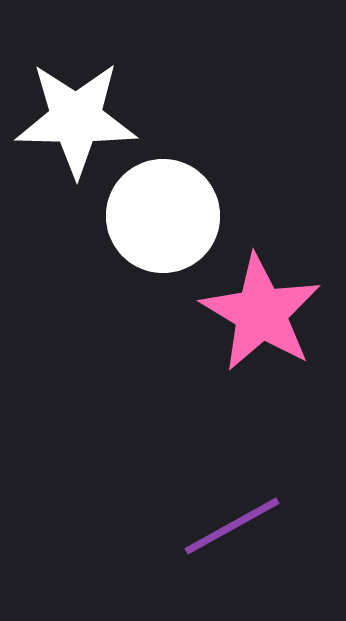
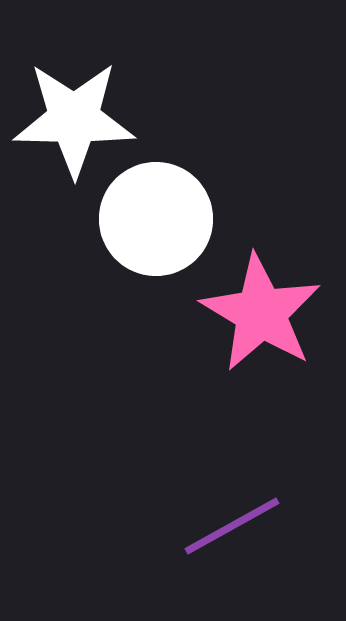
white star: moved 2 px left
white circle: moved 7 px left, 3 px down
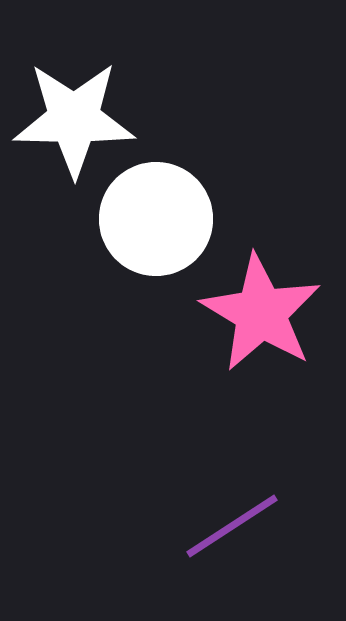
purple line: rotated 4 degrees counterclockwise
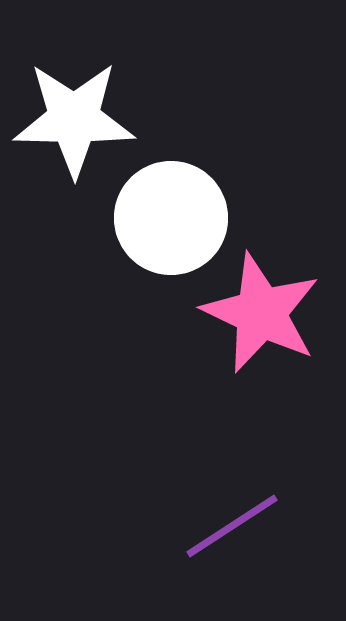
white circle: moved 15 px right, 1 px up
pink star: rotated 6 degrees counterclockwise
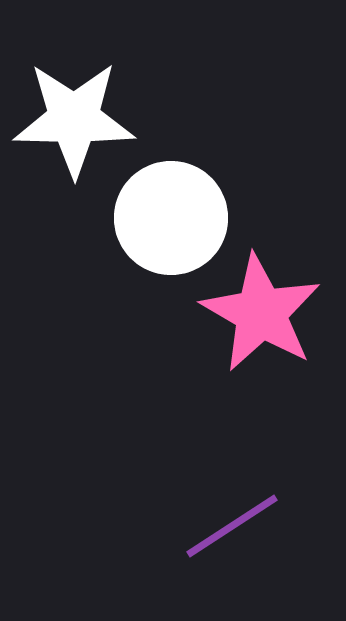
pink star: rotated 5 degrees clockwise
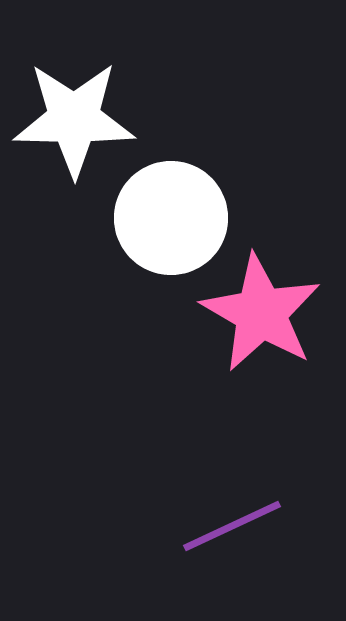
purple line: rotated 8 degrees clockwise
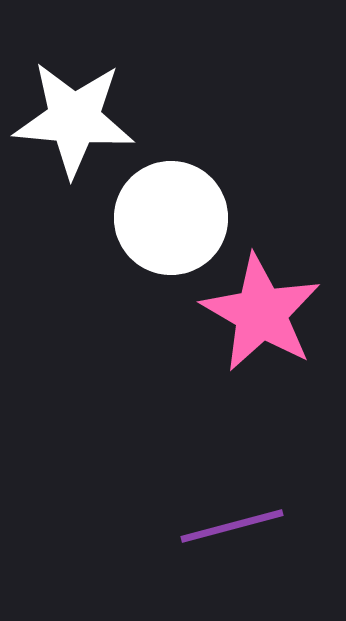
white star: rotated 4 degrees clockwise
purple line: rotated 10 degrees clockwise
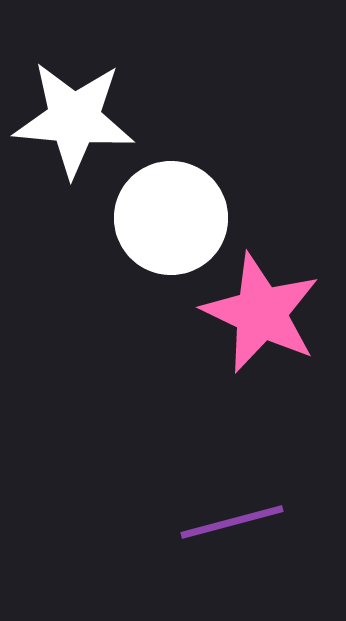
pink star: rotated 5 degrees counterclockwise
purple line: moved 4 px up
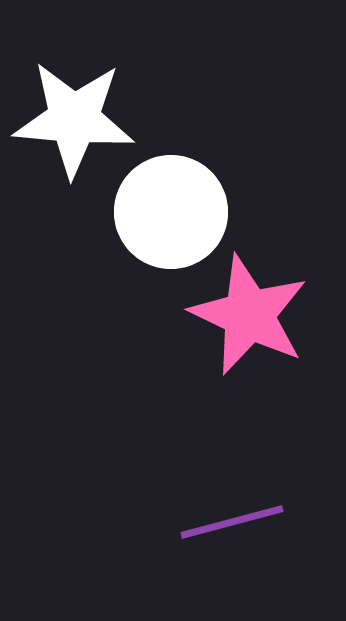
white circle: moved 6 px up
pink star: moved 12 px left, 2 px down
